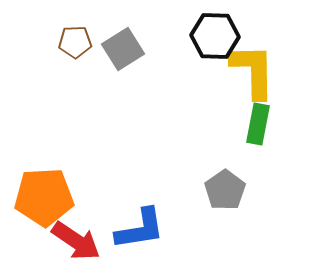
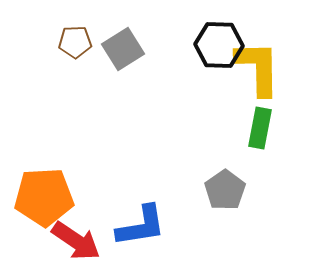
black hexagon: moved 4 px right, 9 px down
yellow L-shape: moved 5 px right, 3 px up
green rectangle: moved 2 px right, 4 px down
blue L-shape: moved 1 px right, 3 px up
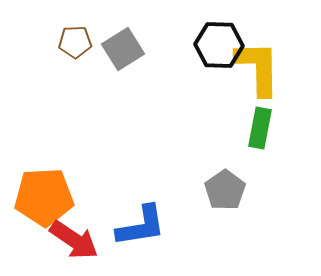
red arrow: moved 2 px left, 1 px up
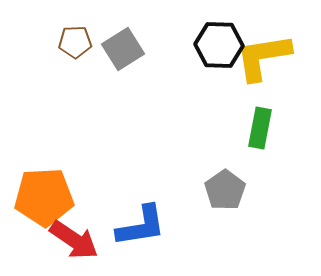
yellow L-shape: moved 5 px right, 11 px up; rotated 98 degrees counterclockwise
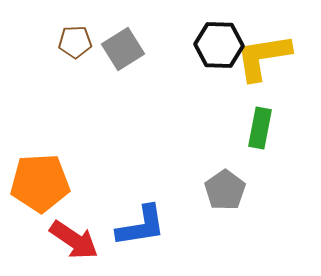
orange pentagon: moved 4 px left, 14 px up
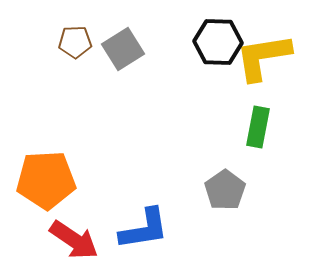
black hexagon: moved 1 px left, 3 px up
green rectangle: moved 2 px left, 1 px up
orange pentagon: moved 6 px right, 3 px up
blue L-shape: moved 3 px right, 3 px down
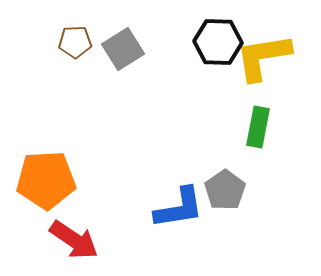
blue L-shape: moved 35 px right, 21 px up
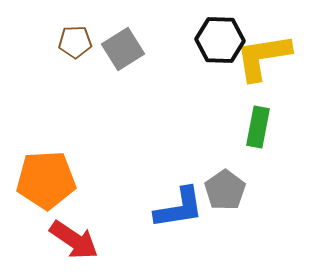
black hexagon: moved 2 px right, 2 px up
